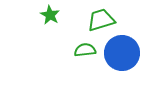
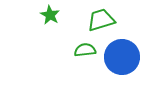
blue circle: moved 4 px down
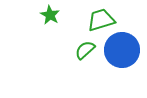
green semicircle: rotated 35 degrees counterclockwise
blue circle: moved 7 px up
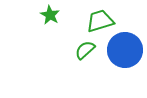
green trapezoid: moved 1 px left, 1 px down
blue circle: moved 3 px right
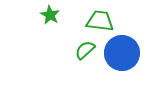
green trapezoid: rotated 24 degrees clockwise
blue circle: moved 3 px left, 3 px down
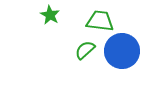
blue circle: moved 2 px up
